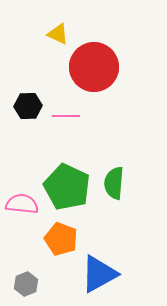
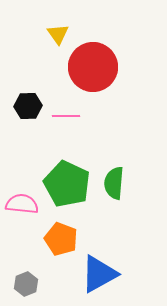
yellow triangle: rotated 30 degrees clockwise
red circle: moved 1 px left
green pentagon: moved 3 px up
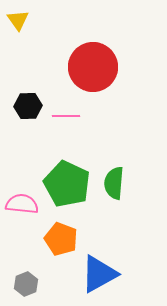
yellow triangle: moved 40 px left, 14 px up
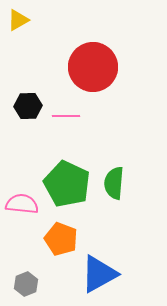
yellow triangle: rotated 35 degrees clockwise
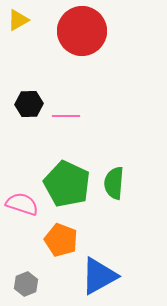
red circle: moved 11 px left, 36 px up
black hexagon: moved 1 px right, 2 px up
pink semicircle: rotated 12 degrees clockwise
orange pentagon: moved 1 px down
blue triangle: moved 2 px down
